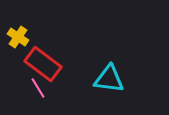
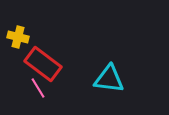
yellow cross: rotated 20 degrees counterclockwise
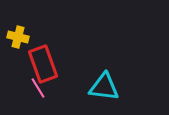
red rectangle: rotated 33 degrees clockwise
cyan triangle: moved 5 px left, 8 px down
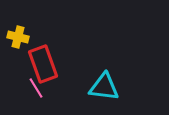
pink line: moved 2 px left
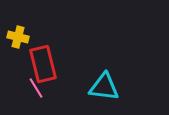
red rectangle: rotated 6 degrees clockwise
